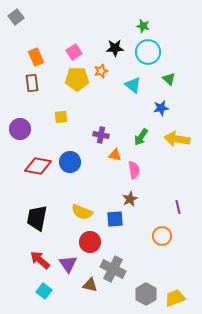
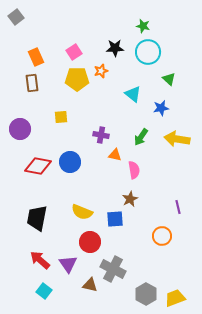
cyan triangle: moved 9 px down
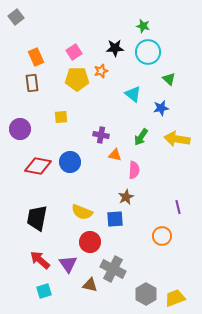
pink semicircle: rotated 12 degrees clockwise
brown star: moved 4 px left, 2 px up
cyan square: rotated 35 degrees clockwise
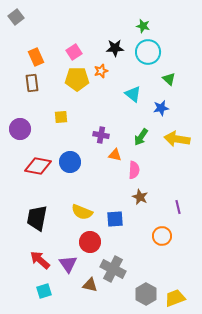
brown star: moved 14 px right; rotated 21 degrees counterclockwise
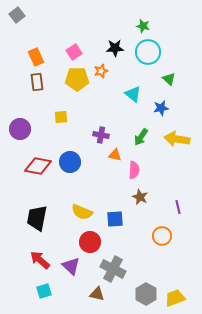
gray square: moved 1 px right, 2 px up
brown rectangle: moved 5 px right, 1 px up
purple triangle: moved 3 px right, 2 px down; rotated 12 degrees counterclockwise
brown triangle: moved 7 px right, 9 px down
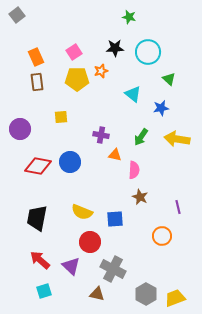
green star: moved 14 px left, 9 px up
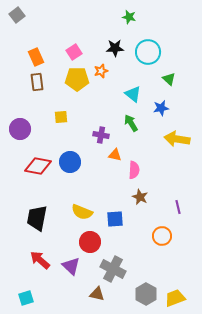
green arrow: moved 10 px left, 14 px up; rotated 114 degrees clockwise
cyan square: moved 18 px left, 7 px down
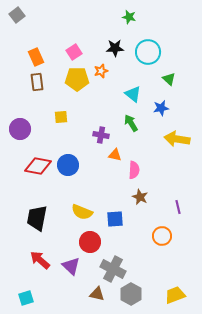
blue circle: moved 2 px left, 3 px down
gray hexagon: moved 15 px left
yellow trapezoid: moved 3 px up
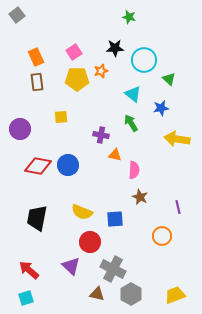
cyan circle: moved 4 px left, 8 px down
red arrow: moved 11 px left, 10 px down
